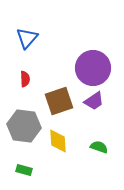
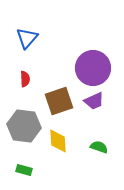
purple trapezoid: rotated 10 degrees clockwise
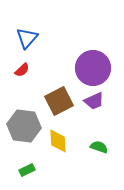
red semicircle: moved 3 px left, 9 px up; rotated 49 degrees clockwise
brown square: rotated 8 degrees counterclockwise
green rectangle: moved 3 px right; rotated 42 degrees counterclockwise
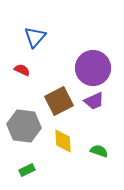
blue triangle: moved 8 px right, 1 px up
red semicircle: rotated 112 degrees counterclockwise
yellow diamond: moved 5 px right
green semicircle: moved 4 px down
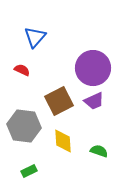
green rectangle: moved 2 px right, 1 px down
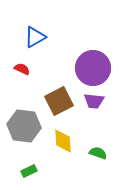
blue triangle: rotated 20 degrees clockwise
red semicircle: moved 1 px up
purple trapezoid: rotated 30 degrees clockwise
green semicircle: moved 1 px left, 2 px down
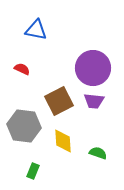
blue triangle: moved 1 px right, 7 px up; rotated 40 degrees clockwise
green rectangle: moved 4 px right; rotated 42 degrees counterclockwise
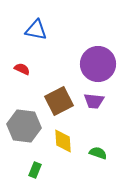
purple circle: moved 5 px right, 4 px up
green rectangle: moved 2 px right, 1 px up
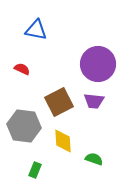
brown square: moved 1 px down
green semicircle: moved 4 px left, 6 px down
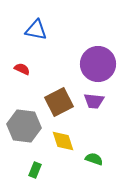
yellow diamond: rotated 15 degrees counterclockwise
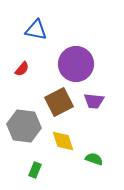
purple circle: moved 22 px left
red semicircle: rotated 105 degrees clockwise
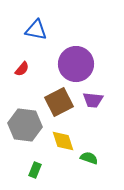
purple trapezoid: moved 1 px left, 1 px up
gray hexagon: moved 1 px right, 1 px up
green semicircle: moved 5 px left, 1 px up
